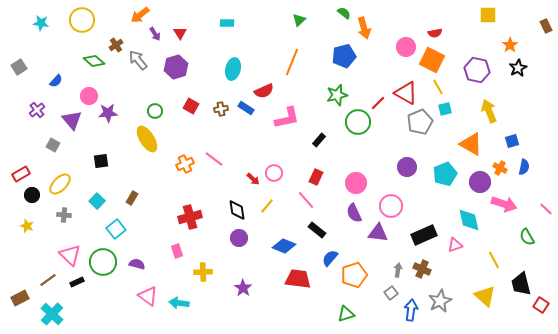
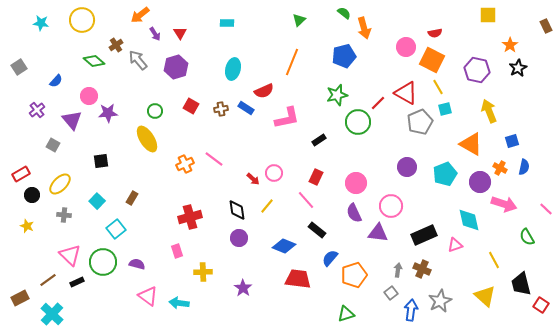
black rectangle at (319, 140): rotated 16 degrees clockwise
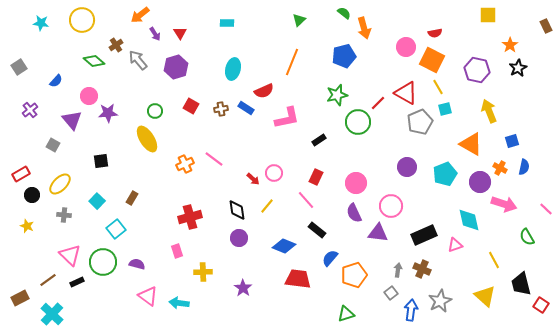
purple cross at (37, 110): moved 7 px left
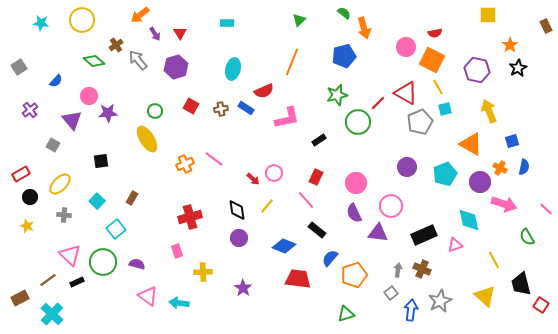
black circle at (32, 195): moved 2 px left, 2 px down
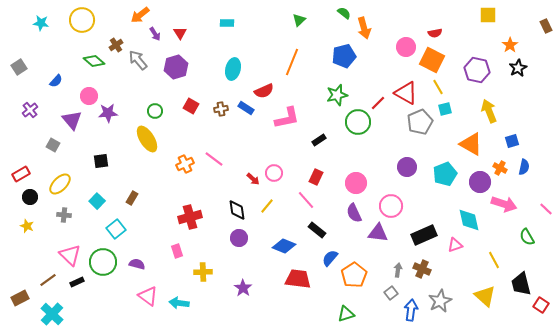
orange pentagon at (354, 275): rotated 15 degrees counterclockwise
